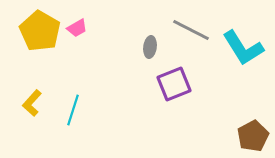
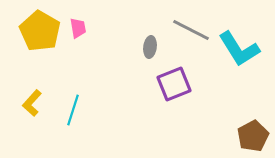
pink trapezoid: moved 1 px right; rotated 70 degrees counterclockwise
cyan L-shape: moved 4 px left, 1 px down
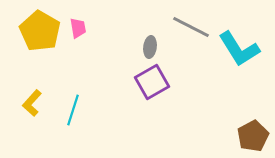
gray line: moved 3 px up
purple square: moved 22 px left, 2 px up; rotated 8 degrees counterclockwise
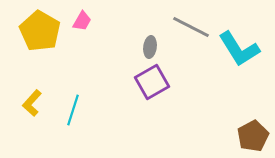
pink trapezoid: moved 4 px right, 7 px up; rotated 40 degrees clockwise
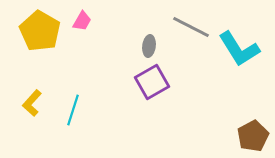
gray ellipse: moved 1 px left, 1 px up
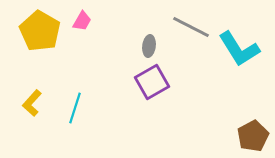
cyan line: moved 2 px right, 2 px up
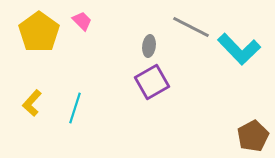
pink trapezoid: rotated 75 degrees counterclockwise
yellow pentagon: moved 1 px left, 1 px down; rotated 6 degrees clockwise
cyan L-shape: rotated 12 degrees counterclockwise
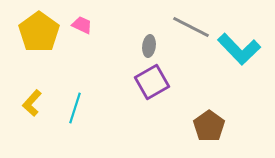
pink trapezoid: moved 4 px down; rotated 20 degrees counterclockwise
brown pentagon: moved 44 px left, 10 px up; rotated 8 degrees counterclockwise
